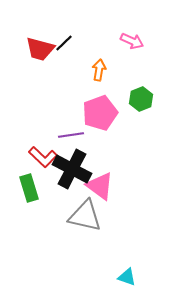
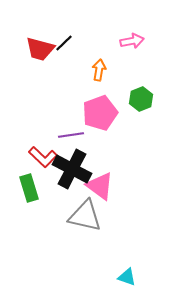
pink arrow: rotated 35 degrees counterclockwise
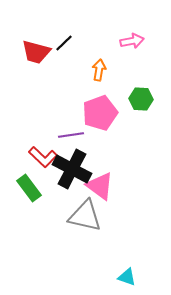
red trapezoid: moved 4 px left, 3 px down
green hexagon: rotated 25 degrees clockwise
green rectangle: rotated 20 degrees counterclockwise
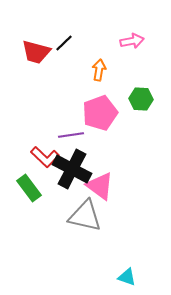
red L-shape: moved 2 px right
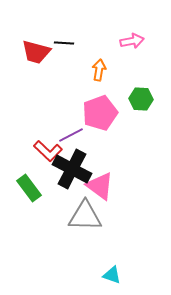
black line: rotated 48 degrees clockwise
purple line: rotated 20 degrees counterclockwise
red L-shape: moved 3 px right, 6 px up
gray triangle: rotated 12 degrees counterclockwise
cyan triangle: moved 15 px left, 2 px up
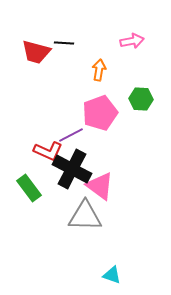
red L-shape: rotated 20 degrees counterclockwise
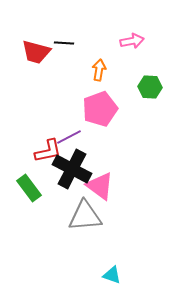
green hexagon: moved 9 px right, 12 px up
pink pentagon: moved 4 px up
purple line: moved 2 px left, 2 px down
red L-shape: rotated 36 degrees counterclockwise
gray triangle: rotated 6 degrees counterclockwise
